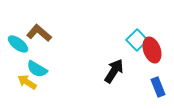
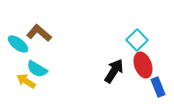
red ellipse: moved 9 px left, 15 px down
yellow arrow: moved 1 px left, 1 px up
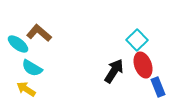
cyan semicircle: moved 5 px left, 1 px up
yellow arrow: moved 8 px down
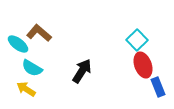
black arrow: moved 32 px left
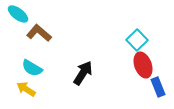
cyan ellipse: moved 30 px up
black arrow: moved 1 px right, 2 px down
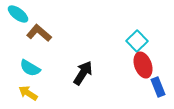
cyan square: moved 1 px down
cyan semicircle: moved 2 px left
yellow arrow: moved 2 px right, 4 px down
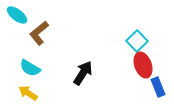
cyan ellipse: moved 1 px left, 1 px down
brown L-shape: rotated 80 degrees counterclockwise
